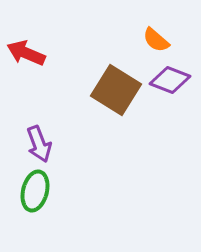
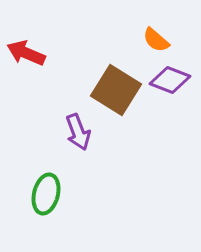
purple arrow: moved 39 px right, 12 px up
green ellipse: moved 11 px right, 3 px down
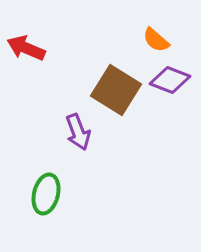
red arrow: moved 5 px up
